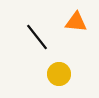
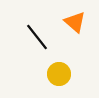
orange triangle: moved 1 px left; rotated 35 degrees clockwise
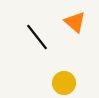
yellow circle: moved 5 px right, 9 px down
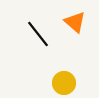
black line: moved 1 px right, 3 px up
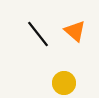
orange triangle: moved 9 px down
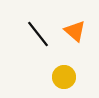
yellow circle: moved 6 px up
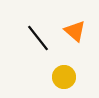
black line: moved 4 px down
